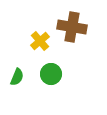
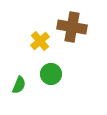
green semicircle: moved 2 px right, 8 px down
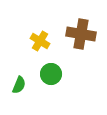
brown cross: moved 9 px right, 7 px down
yellow cross: rotated 18 degrees counterclockwise
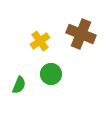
brown cross: rotated 12 degrees clockwise
yellow cross: rotated 24 degrees clockwise
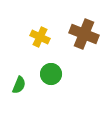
brown cross: moved 3 px right
yellow cross: moved 4 px up; rotated 30 degrees counterclockwise
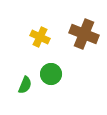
green semicircle: moved 6 px right
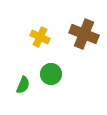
green semicircle: moved 2 px left
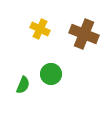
yellow cross: moved 8 px up
